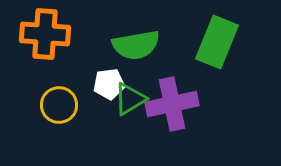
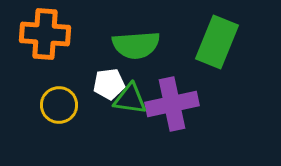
green semicircle: rotated 6 degrees clockwise
green triangle: rotated 39 degrees clockwise
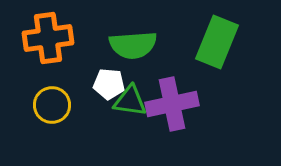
orange cross: moved 3 px right, 4 px down; rotated 12 degrees counterclockwise
green semicircle: moved 3 px left
white pentagon: rotated 12 degrees clockwise
green triangle: moved 2 px down
yellow circle: moved 7 px left
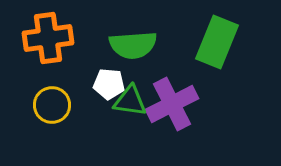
purple cross: rotated 15 degrees counterclockwise
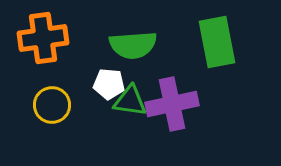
orange cross: moved 5 px left
green rectangle: rotated 33 degrees counterclockwise
purple cross: rotated 15 degrees clockwise
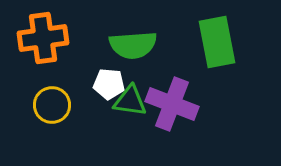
purple cross: rotated 33 degrees clockwise
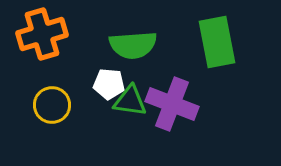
orange cross: moved 1 px left, 4 px up; rotated 9 degrees counterclockwise
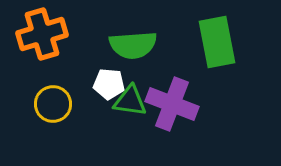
yellow circle: moved 1 px right, 1 px up
